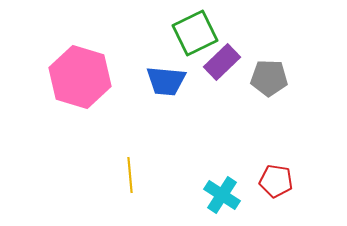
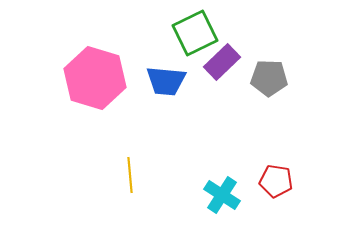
pink hexagon: moved 15 px right, 1 px down
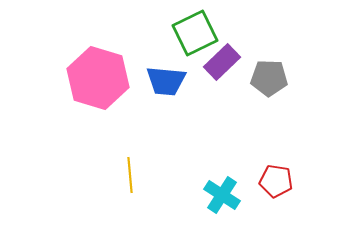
pink hexagon: moved 3 px right
